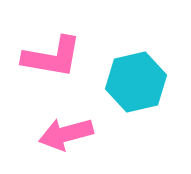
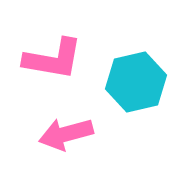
pink L-shape: moved 1 px right, 2 px down
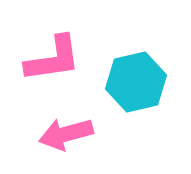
pink L-shape: rotated 18 degrees counterclockwise
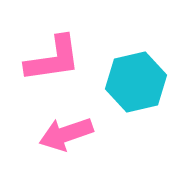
pink arrow: rotated 4 degrees counterclockwise
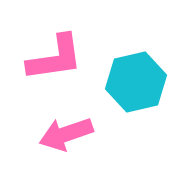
pink L-shape: moved 2 px right, 1 px up
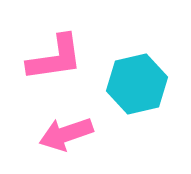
cyan hexagon: moved 1 px right, 2 px down
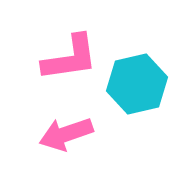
pink L-shape: moved 15 px right
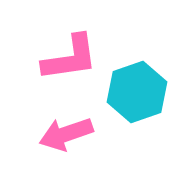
cyan hexagon: moved 8 px down; rotated 6 degrees counterclockwise
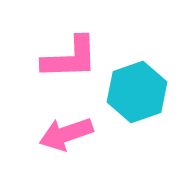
pink L-shape: rotated 6 degrees clockwise
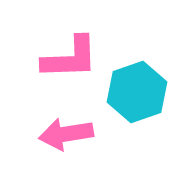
pink arrow: rotated 10 degrees clockwise
